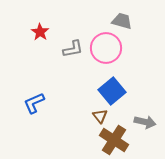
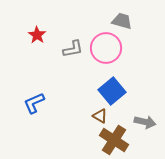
red star: moved 3 px left, 3 px down
brown triangle: rotated 21 degrees counterclockwise
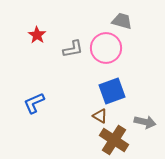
blue square: rotated 20 degrees clockwise
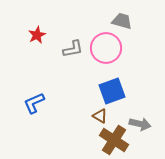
red star: rotated 12 degrees clockwise
gray arrow: moved 5 px left, 2 px down
